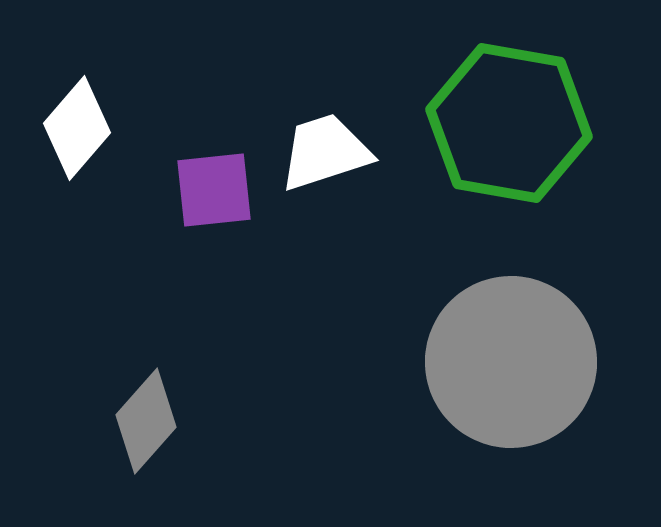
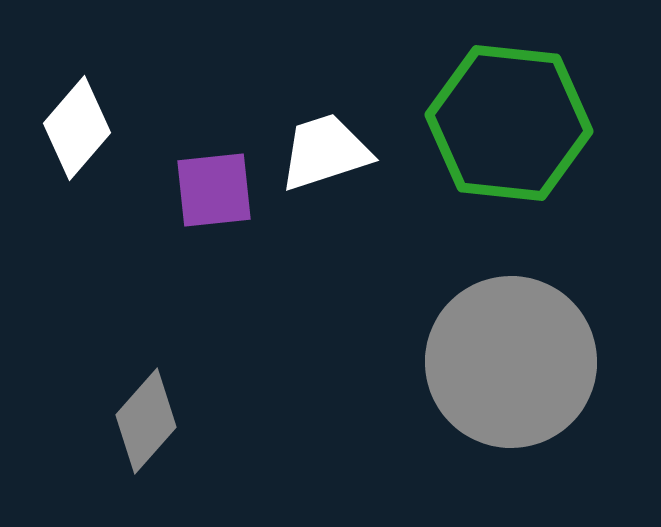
green hexagon: rotated 4 degrees counterclockwise
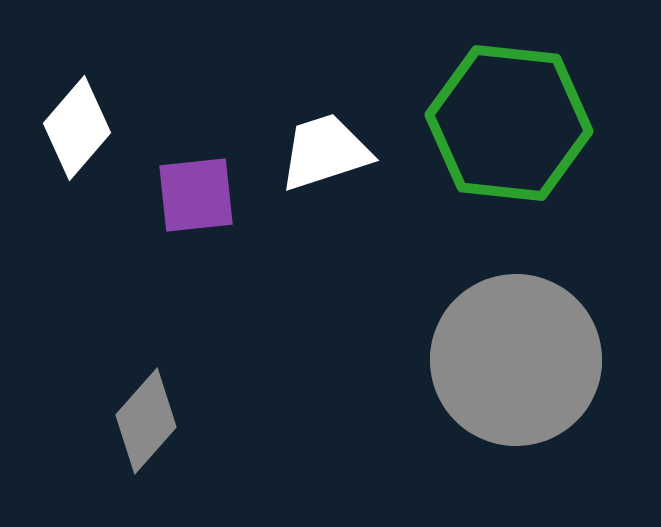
purple square: moved 18 px left, 5 px down
gray circle: moved 5 px right, 2 px up
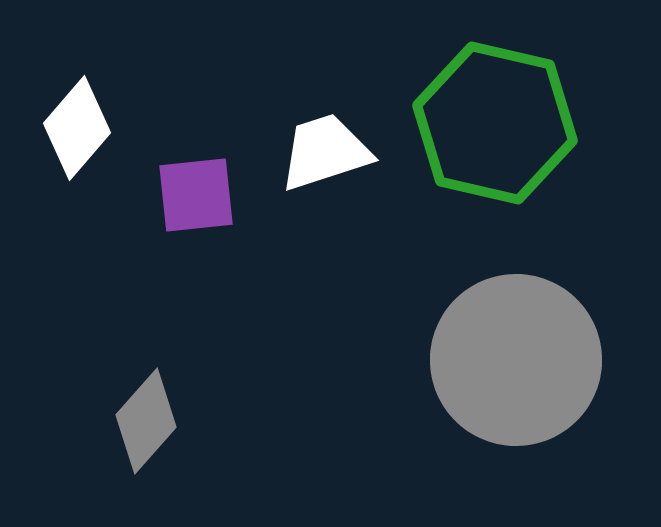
green hexagon: moved 14 px left; rotated 7 degrees clockwise
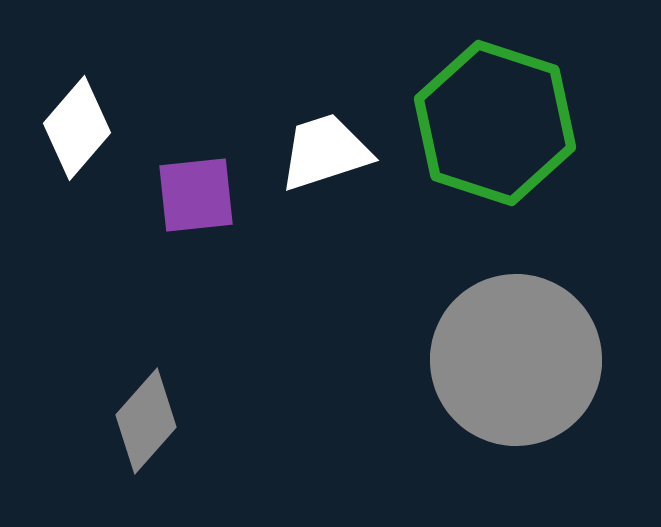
green hexagon: rotated 5 degrees clockwise
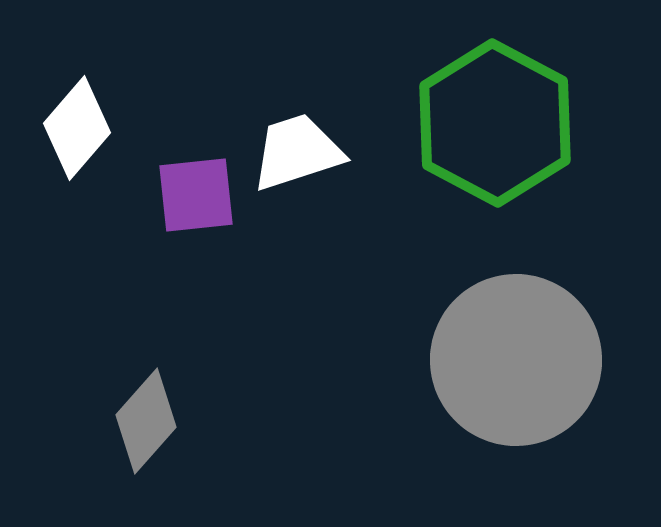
green hexagon: rotated 10 degrees clockwise
white trapezoid: moved 28 px left
